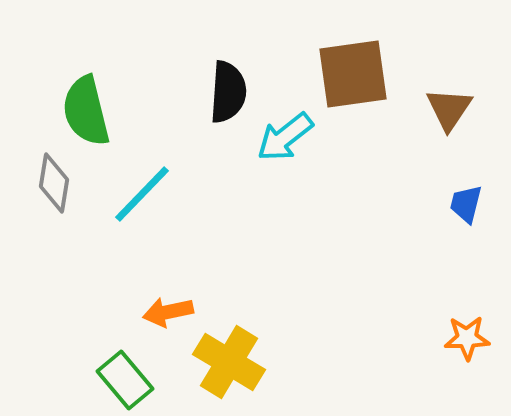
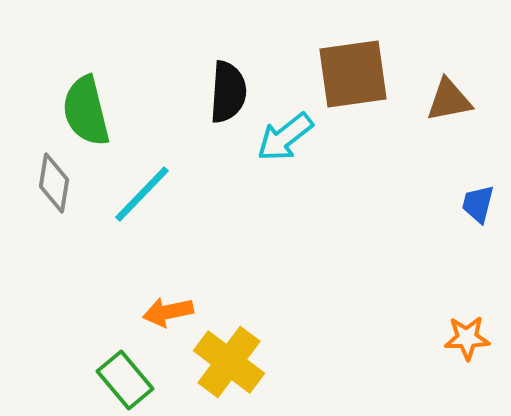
brown triangle: moved 9 px up; rotated 45 degrees clockwise
blue trapezoid: moved 12 px right
yellow cross: rotated 6 degrees clockwise
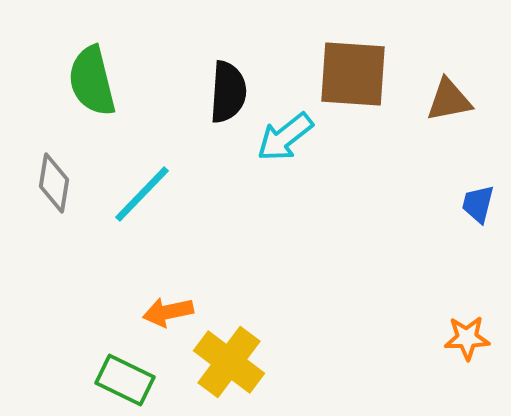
brown square: rotated 12 degrees clockwise
green semicircle: moved 6 px right, 30 px up
green rectangle: rotated 24 degrees counterclockwise
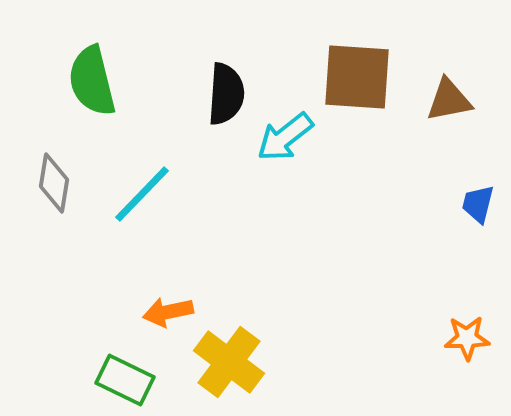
brown square: moved 4 px right, 3 px down
black semicircle: moved 2 px left, 2 px down
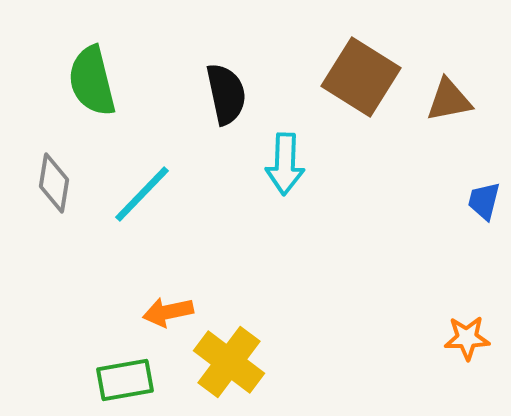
brown square: moved 4 px right; rotated 28 degrees clockwise
black semicircle: rotated 16 degrees counterclockwise
cyan arrow: moved 27 px down; rotated 50 degrees counterclockwise
blue trapezoid: moved 6 px right, 3 px up
green rectangle: rotated 36 degrees counterclockwise
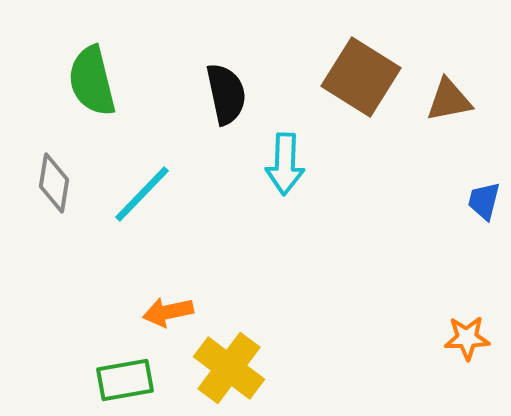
yellow cross: moved 6 px down
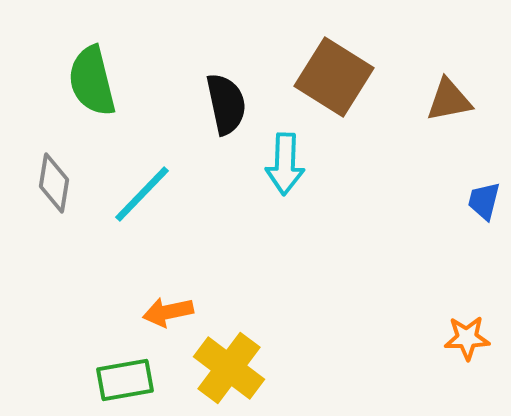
brown square: moved 27 px left
black semicircle: moved 10 px down
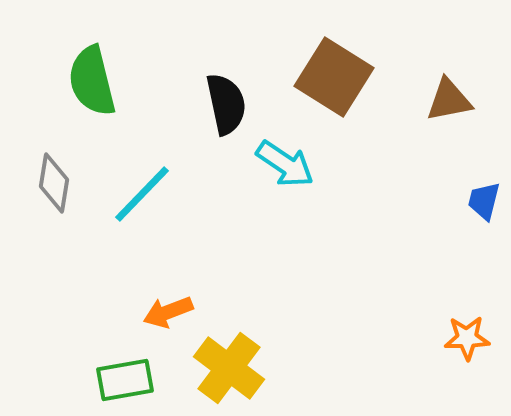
cyan arrow: rotated 58 degrees counterclockwise
orange arrow: rotated 9 degrees counterclockwise
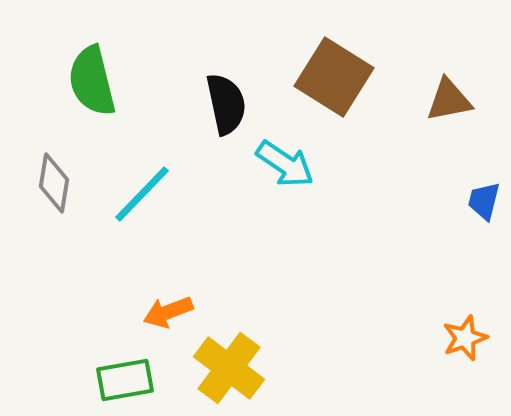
orange star: moved 2 px left; rotated 18 degrees counterclockwise
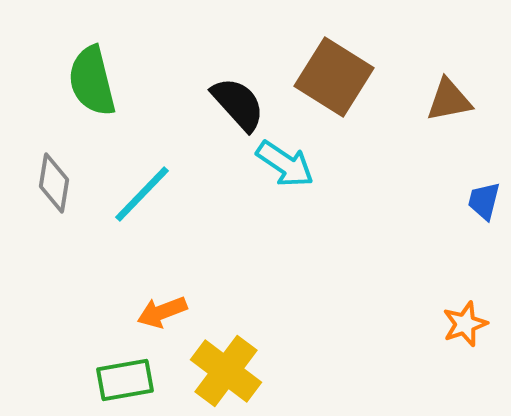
black semicircle: moved 12 px right; rotated 30 degrees counterclockwise
orange arrow: moved 6 px left
orange star: moved 14 px up
yellow cross: moved 3 px left, 3 px down
